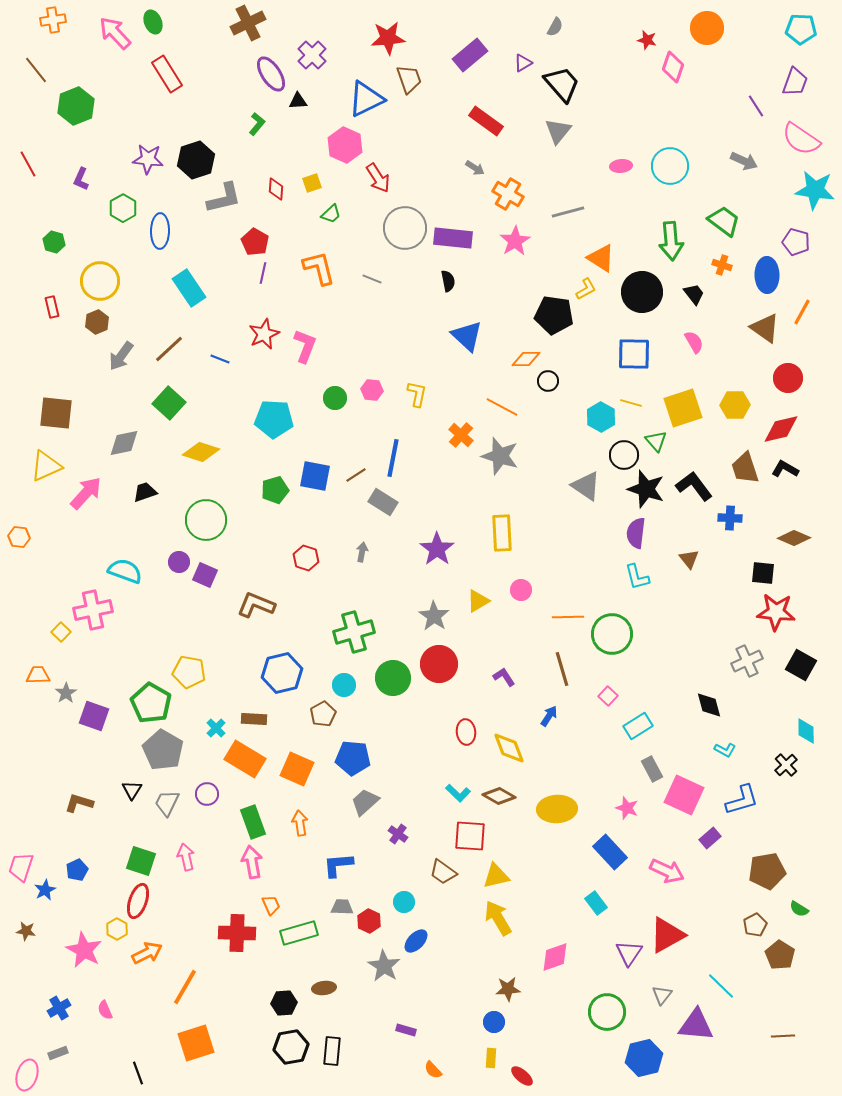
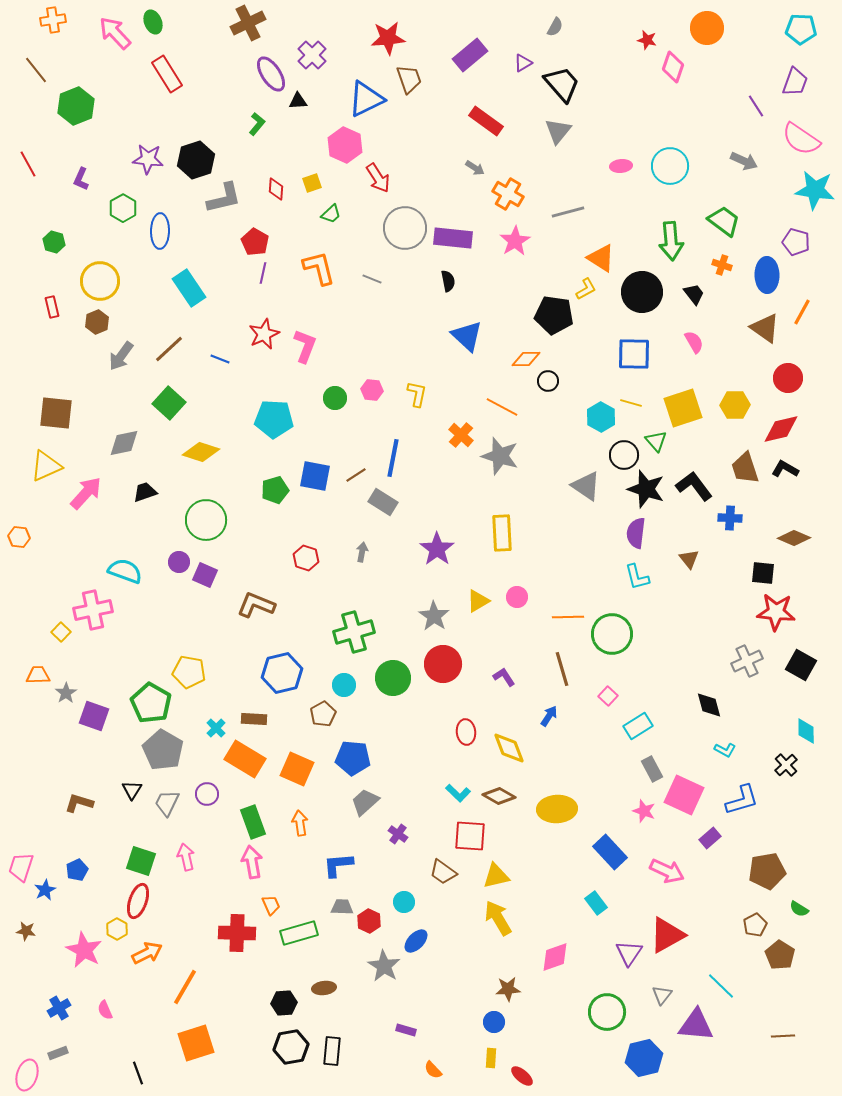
pink circle at (521, 590): moved 4 px left, 7 px down
red circle at (439, 664): moved 4 px right
pink star at (627, 808): moved 17 px right, 3 px down
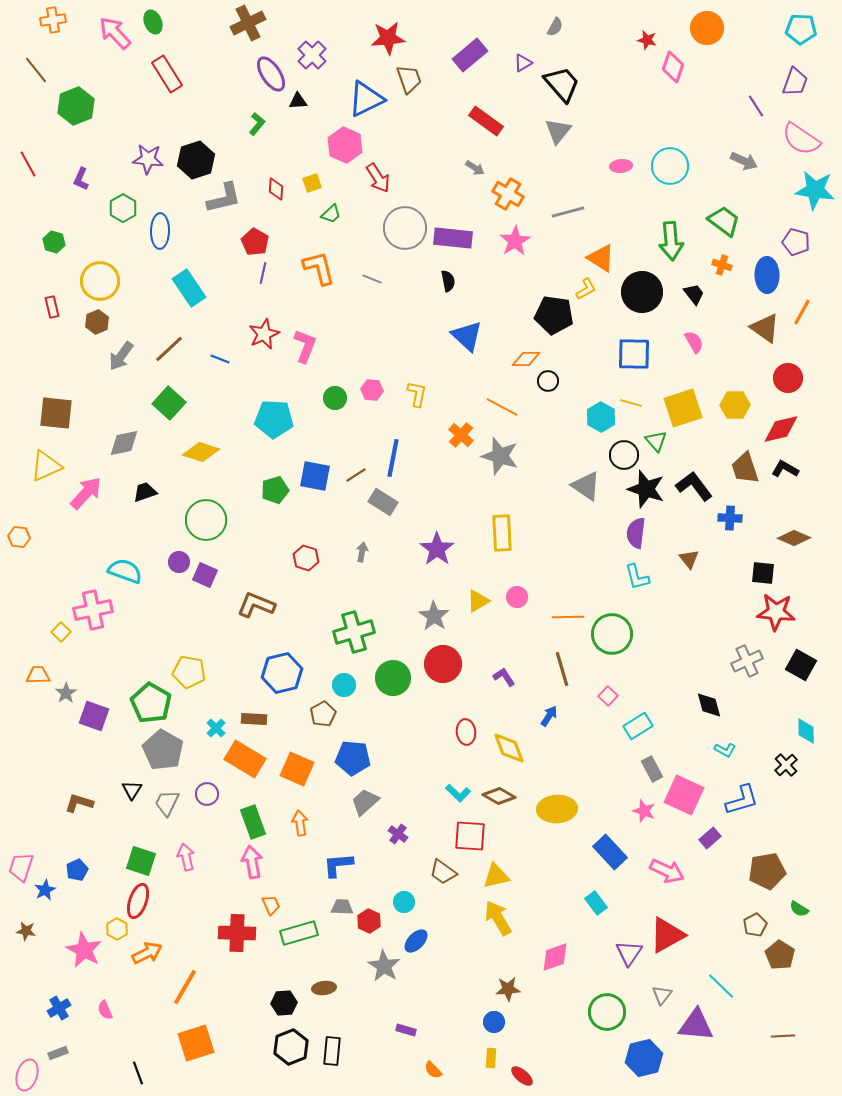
black hexagon at (291, 1047): rotated 12 degrees counterclockwise
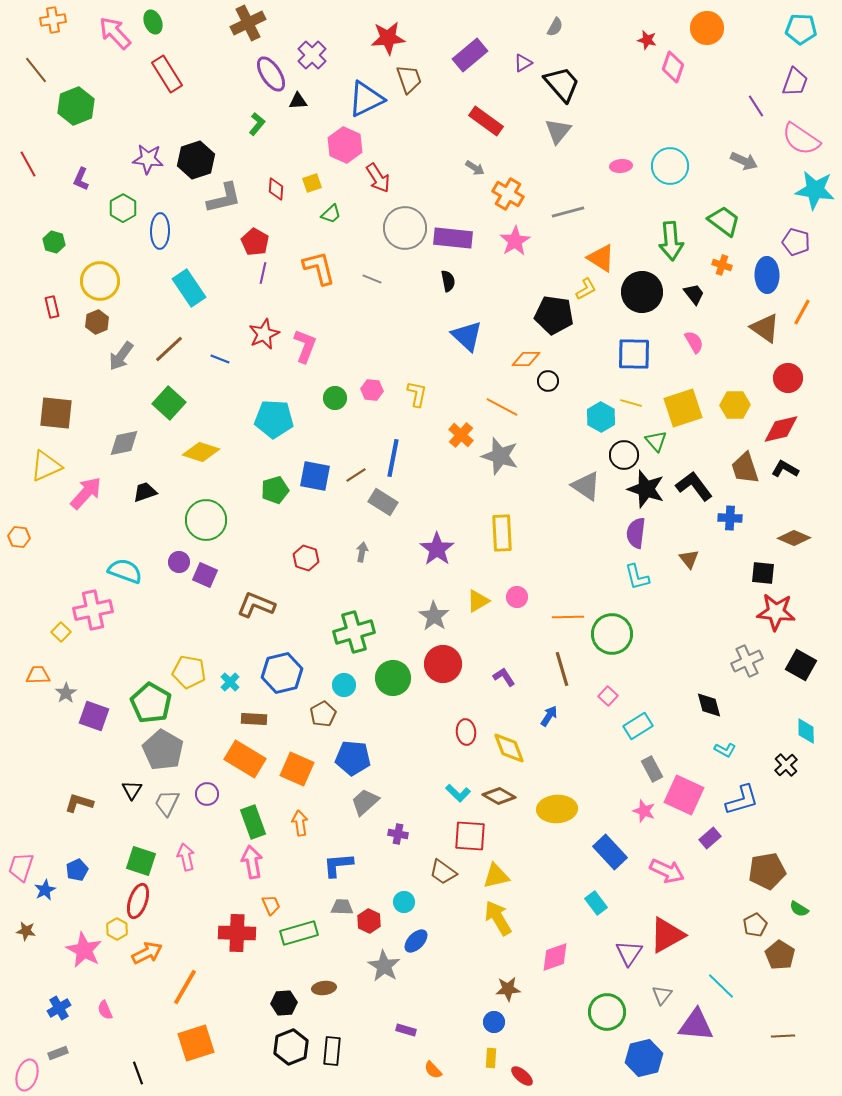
cyan cross at (216, 728): moved 14 px right, 46 px up
purple cross at (398, 834): rotated 24 degrees counterclockwise
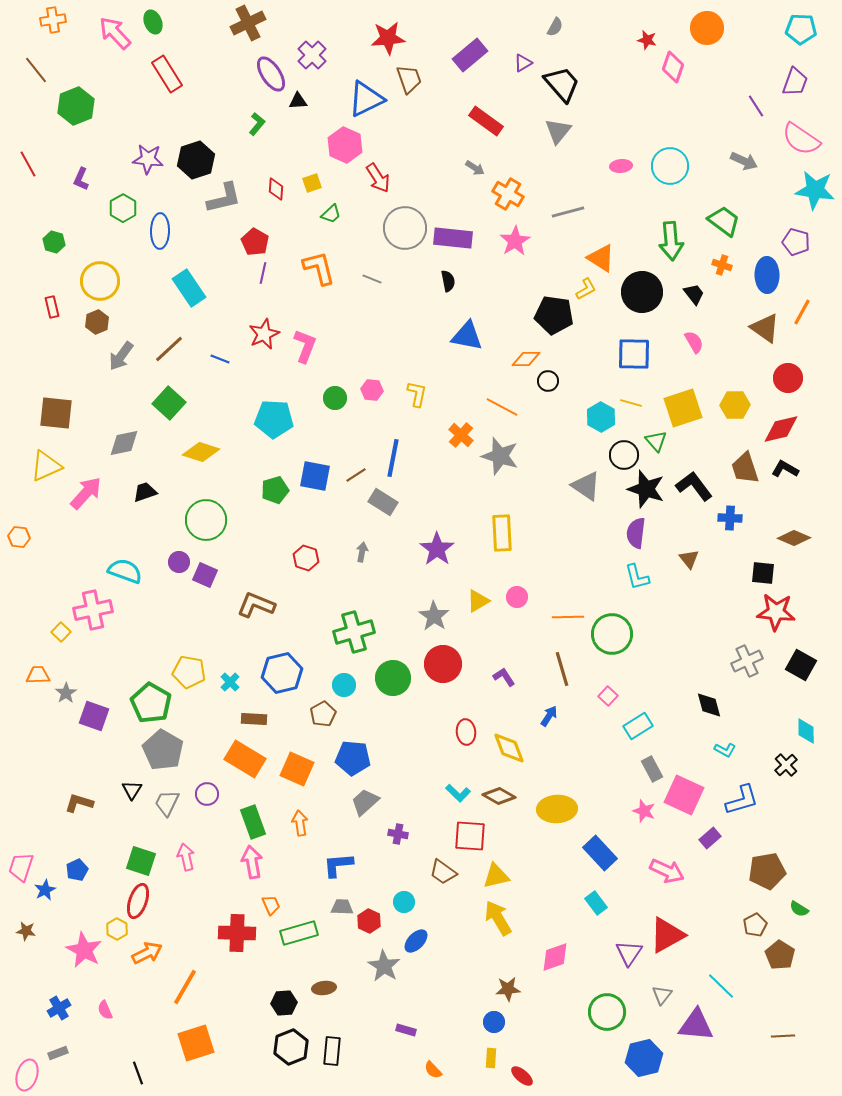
blue triangle at (467, 336): rotated 32 degrees counterclockwise
blue rectangle at (610, 852): moved 10 px left, 1 px down
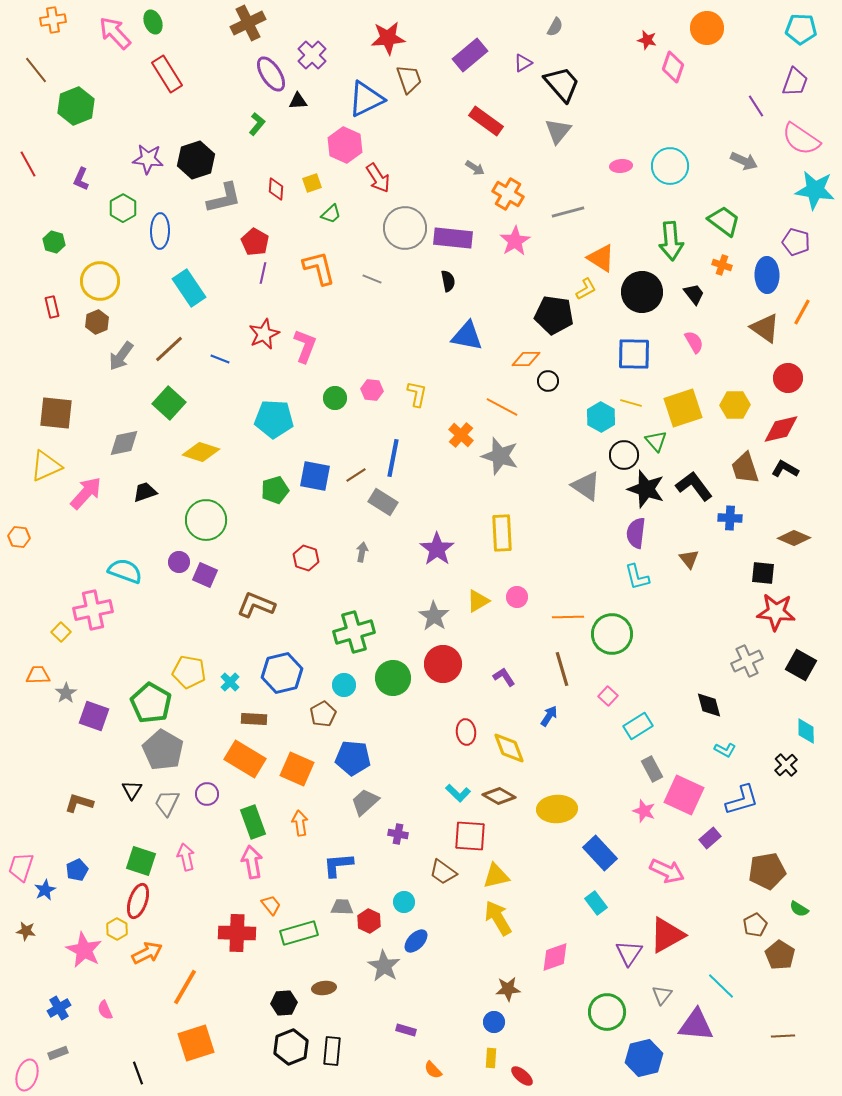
orange trapezoid at (271, 905): rotated 15 degrees counterclockwise
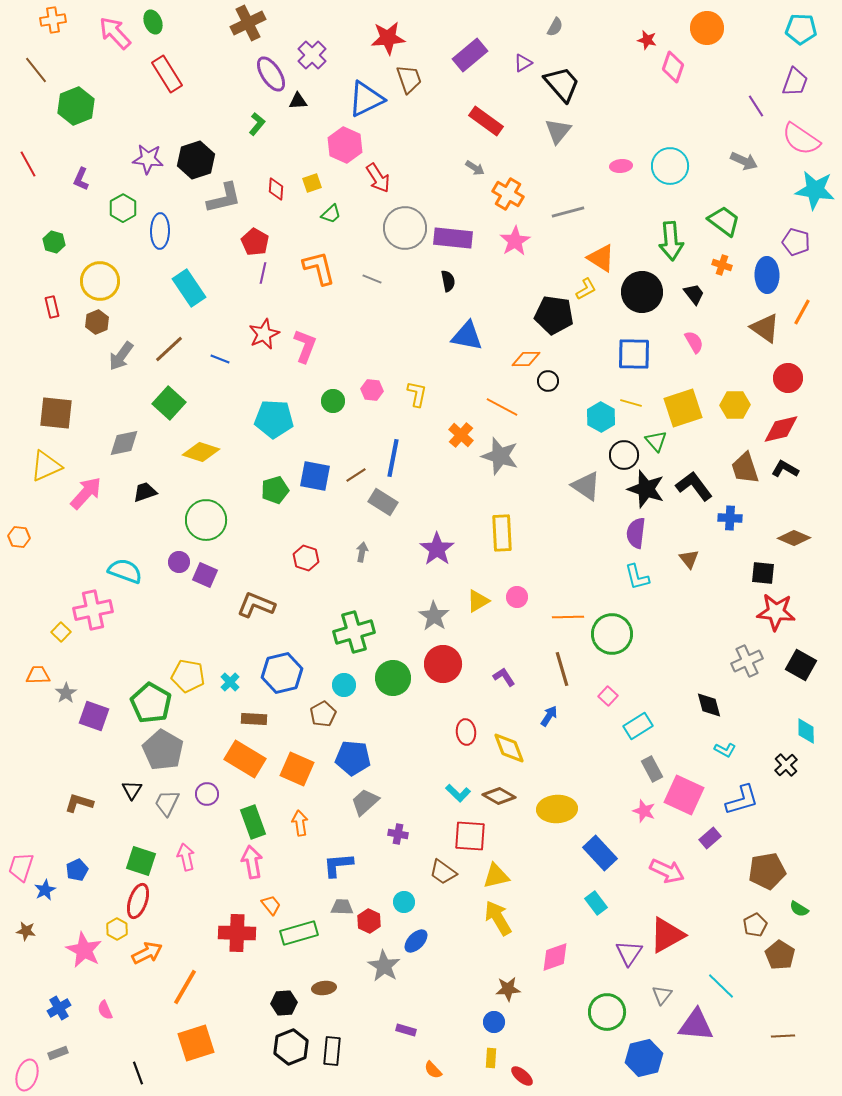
green circle at (335, 398): moved 2 px left, 3 px down
yellow pentagon at (189, 672): moved 1 px left, 4 px down
